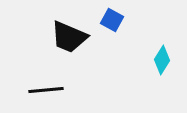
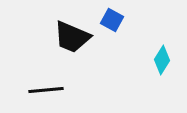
black trapezoid: moved 3 px right
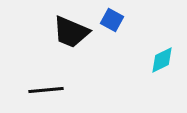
black trapezoid: moved 1 px left, 5 px up
cyan diamond: rotated 32 degrees clockwise
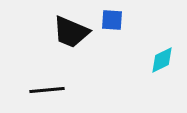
blue square: rotated 25 degrees counterclockwise
black line: moved 1 px right
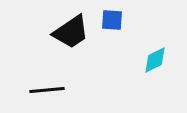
black trapezoid: rotated 57 degrees counterclockwise
cyan diamond: moved 7 px left
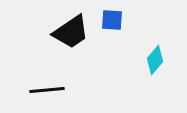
cyan diamond: rotated 24 degrees counterclockwise
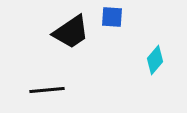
blue square: moved 3 px up
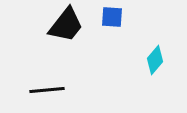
black trapezoid: moved 5 px left, 7 px up; rotated 18 degrees counterclockwise
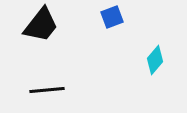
blue square: rotated 25 degrees counterclockwise
black trapezoid: moved 25 px left
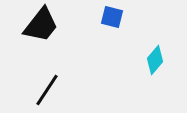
blue square: rotated 35 degrees clockwise
black line: rotated 52 degrees counterclockwise
